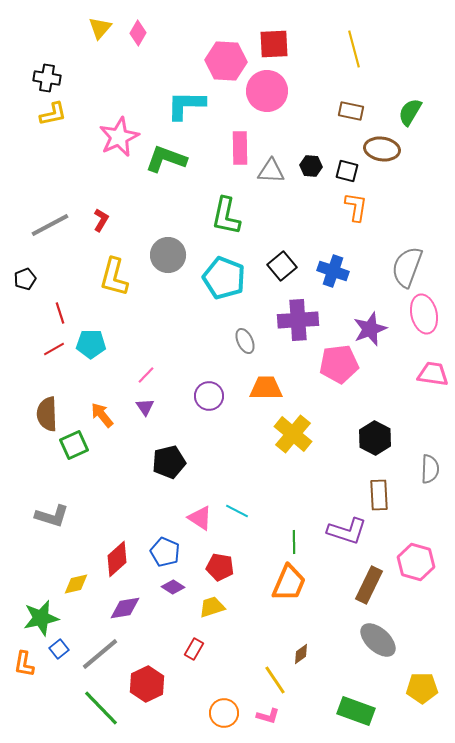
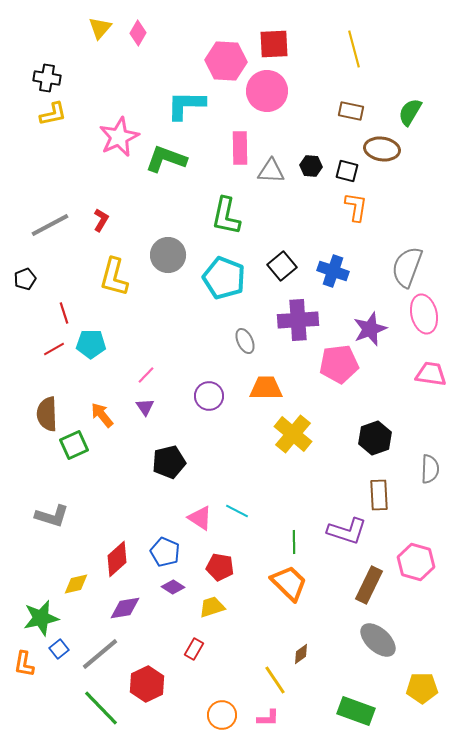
red line at (60, 313): moved 4 px right
pink trapezoid at (433, 374): moved 2 px left
black hexagon at (375, 438): rotated 12 degrees clockwise
orange trapezoid at (289, 583): rotated 69 degrees counterclockwise
orange circle at (224, 713): moved 2 px left, 2 px down
pink L-shape at (268, 716): moved 2 px down; rotated 15 degrees counterclockwise
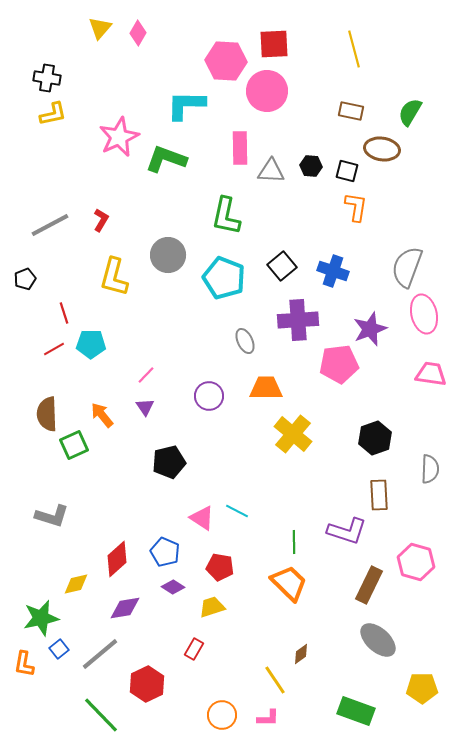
pink triangle at (200, 518): moved 2 px right
green line at (101, 708): moved 7 px down
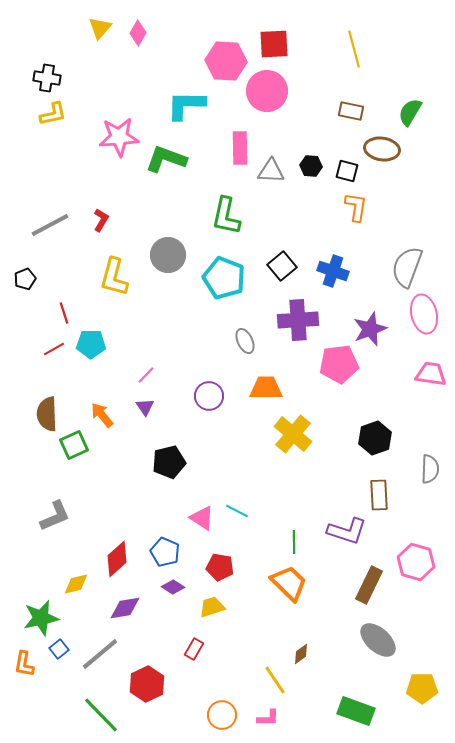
pink star at (119, 137): rotated 21 degrees clockwise
gray L-shape at (52, 516): moved 3 px right; rotated 40 degrees counterclockwise
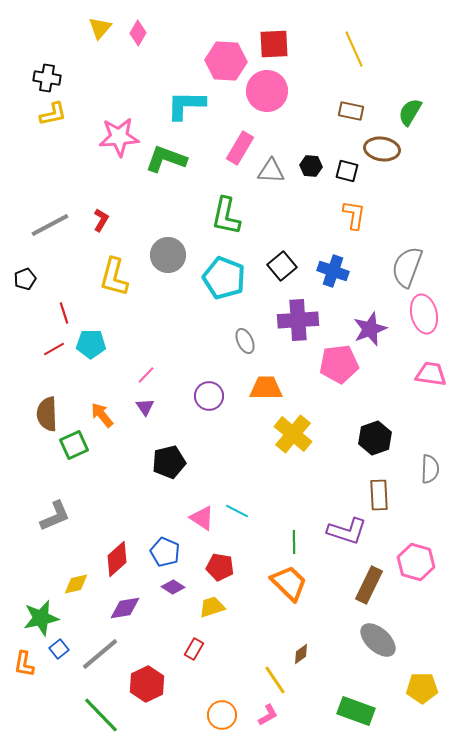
yellow line at (354, 49): rotated 9 degrees counterclockwise
pink rectangle at (240, 148): rotated 32 degrees clockwise
orange L-shape at (356, 207): moved 2 px left, 8 px down
pink L-shape at (268, 718): moved 3 px up; rotated 30 degrees counterclockwise
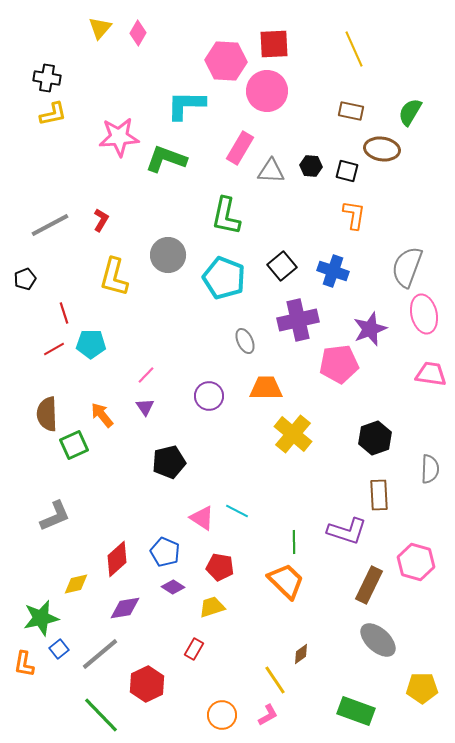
purple cross at (298, 320): rotated 9 degrees counterclockwise
orange trapezoid at (289, 583): moved 3 px left, 2 px up
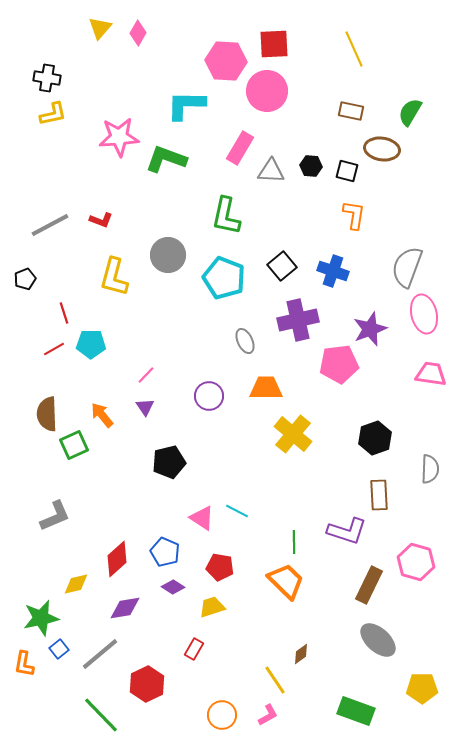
red L-shape at (101, 220): rotated 80 degrees clockwise
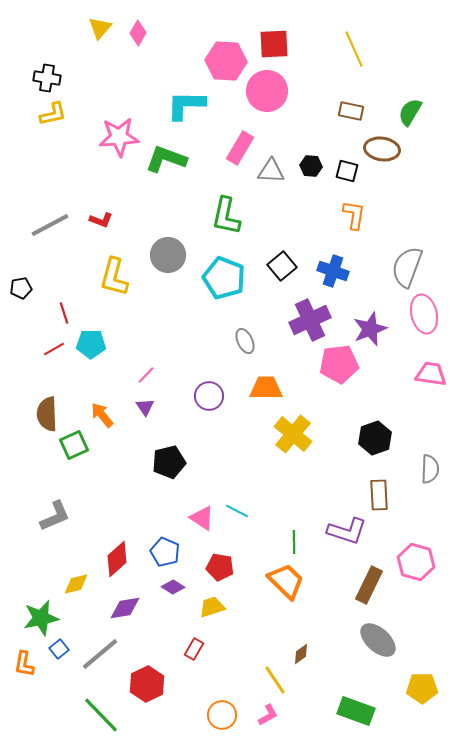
black pentagon at (25, 279): moved 4 px left, 9 px down; rotated 10 degrees clockwise
purple cross at (298, 320): moved 12 px right; rotated 12 degrees counterclockwise
